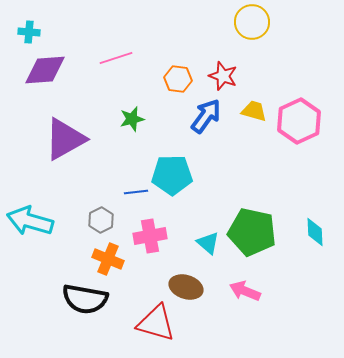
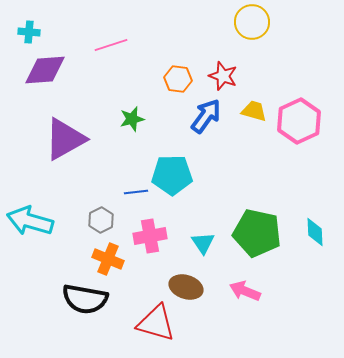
pink line: moved 5 px left, 13 px up
green pentagon: moved 5 px right, 1 px down
cyan triangle: moved 5 px left; rotated 15 degrees clockwise
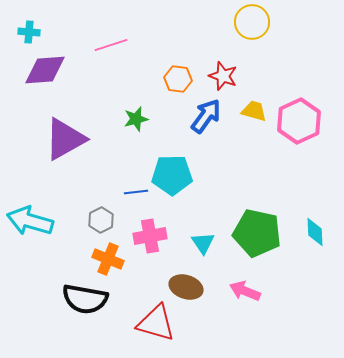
green star: moved 4 px right
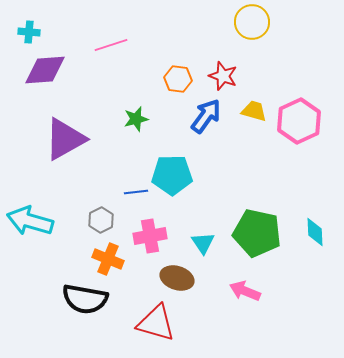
brown ellipse: moved 9 px left, 9 px up
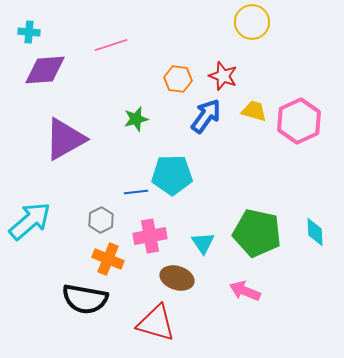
cyan arrow: rotated 123 degrees clockwise
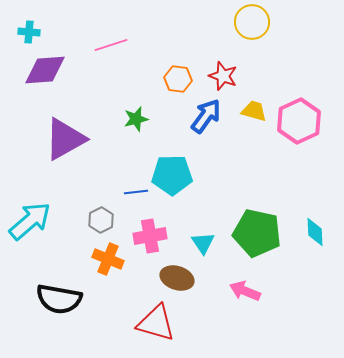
black semicircle: moved 26 px left
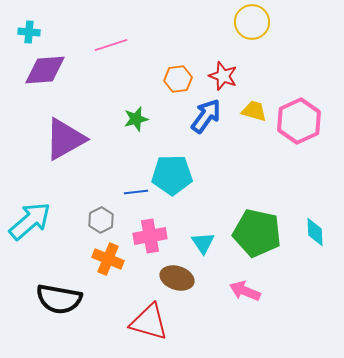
orange hexagon: rotated 16 degrees counterclockwise
red triangle: moved 7 px left, 1 px up
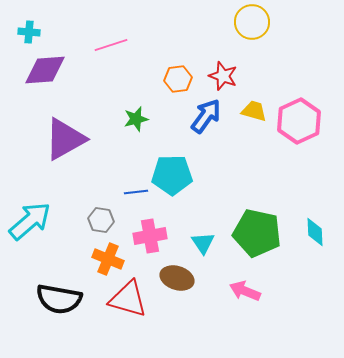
gray hexagon: rotated 25 degrees counterclockwise
red triangle: moved 21 px left, 23 px up
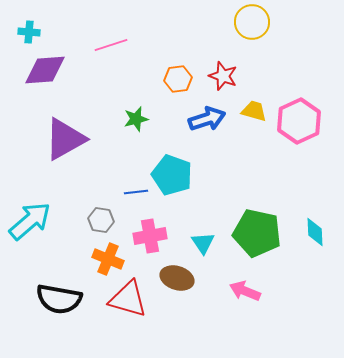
blue arrow: moved 1 px right, 3 px down; rotated 36 degrees clockwise
cyan pentagon: rotated 21 degrees clockwise
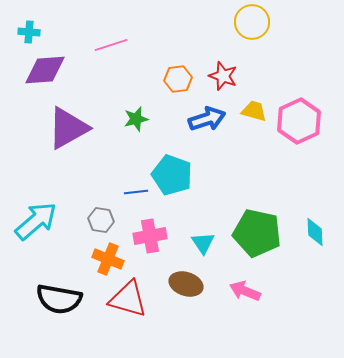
purple triangle: moved 3 px right, 11 px up
cyan arrow: moved 6 px right
brown ellipse: moved 9 px right, 6 px down
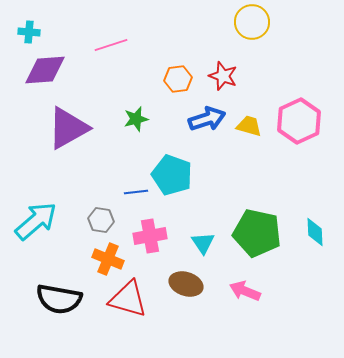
yellow trapezoid: moved 5 px left, 15 px down
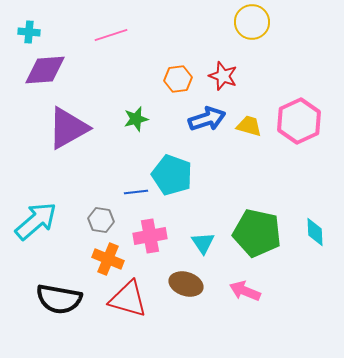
pink line: moved 10 px up
